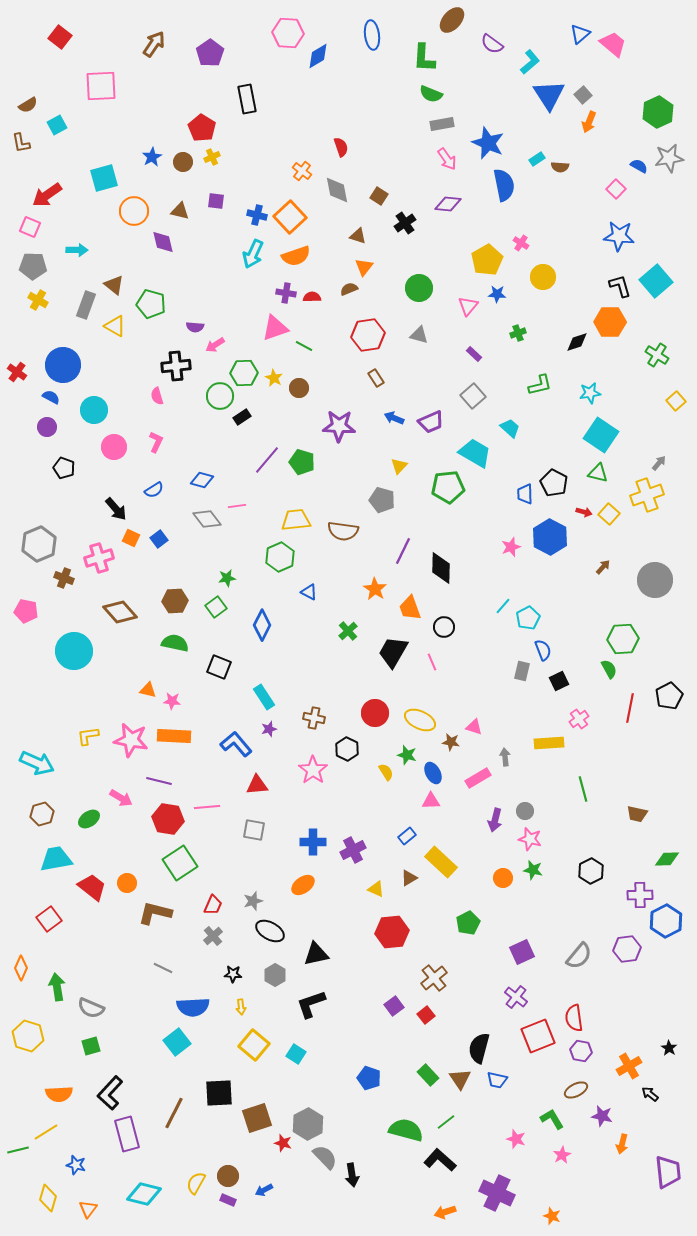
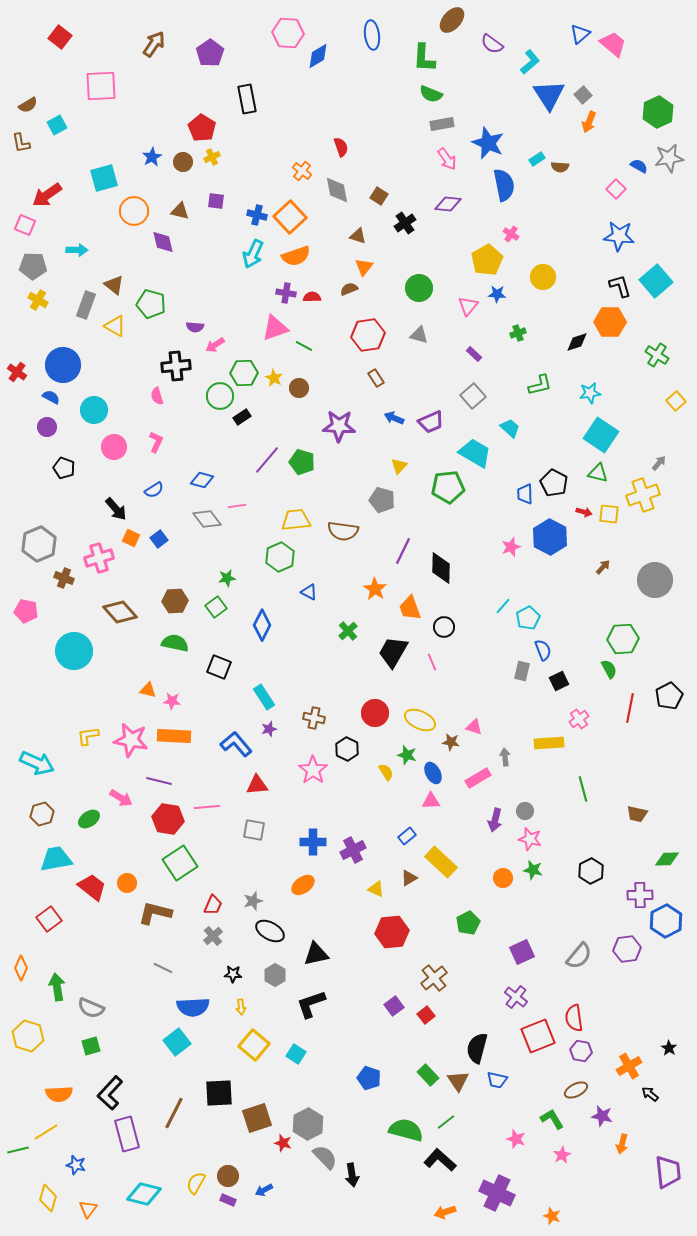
pink square at (30, 227): moved 5 px left, 2 px up
pink cross at (521, 243): moved 10 px left, 9 px up
yellow cross at (647, 495): moved 4 px left
yellow square at (609, 514): rotated 35 degrees counterclockwise
black semicircle at (479, 1048): moved 2 px left
brown triangle at (460, 1079): moved 2 px left, 2 px down
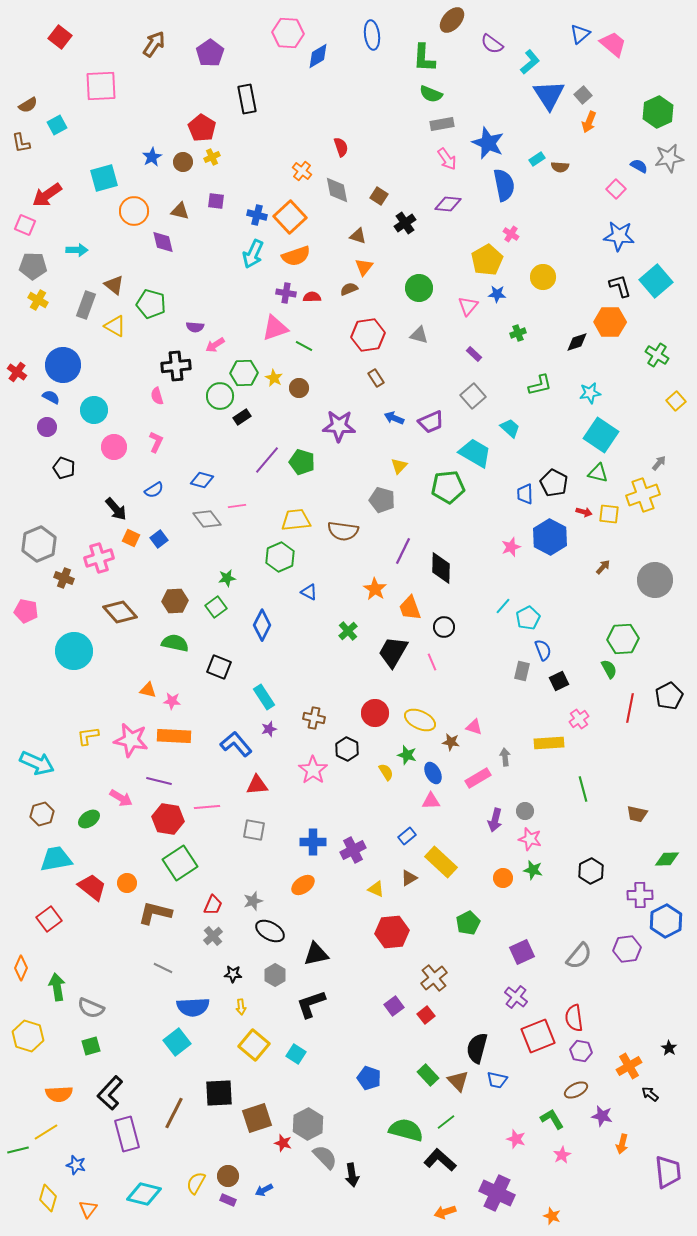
brown triangle at (458, 1081): rotated 10 degrees counterclockwise
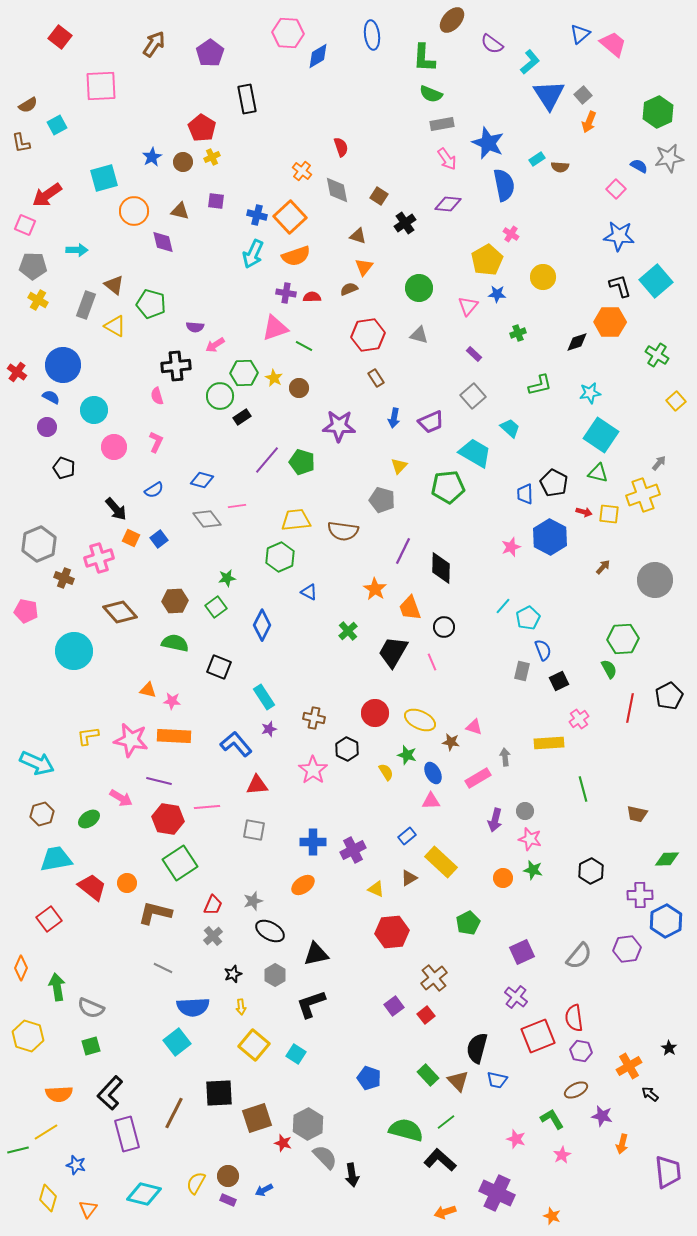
blue arrow at (394, 418): rotated 102 degrees counterclockwise
black star at (233, 974): rotated 24 degrees counterclockwise
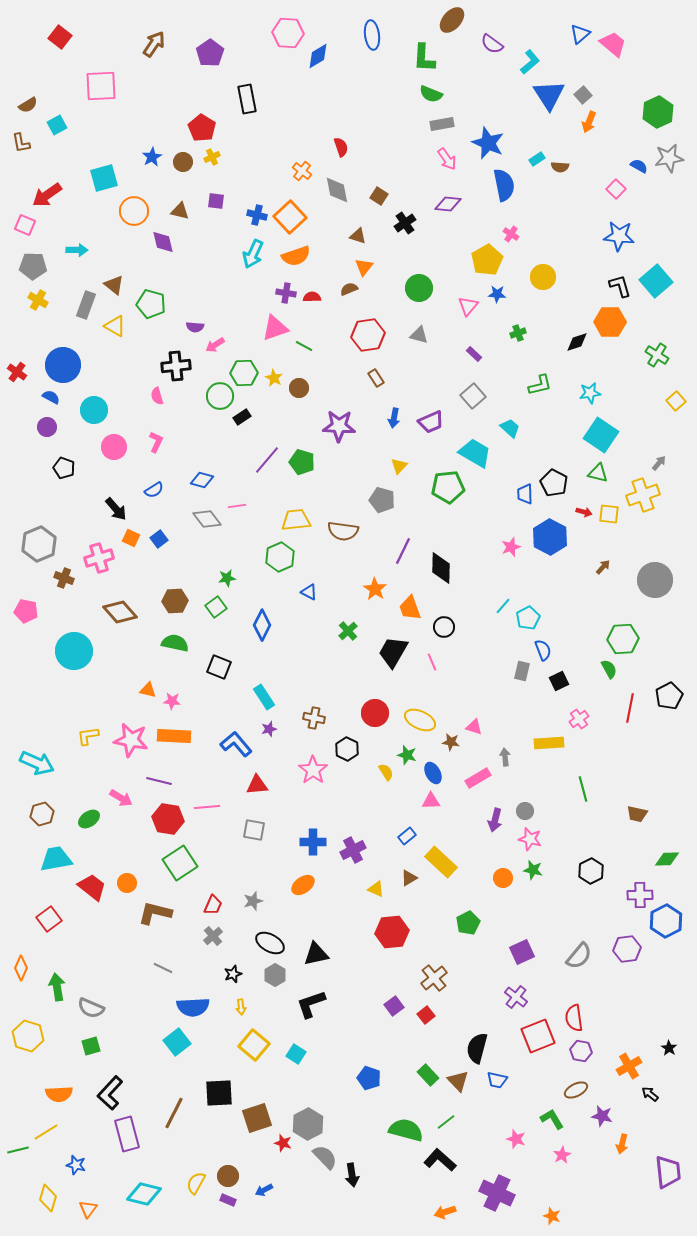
black ellipse at (270, 931): moved 12 px down
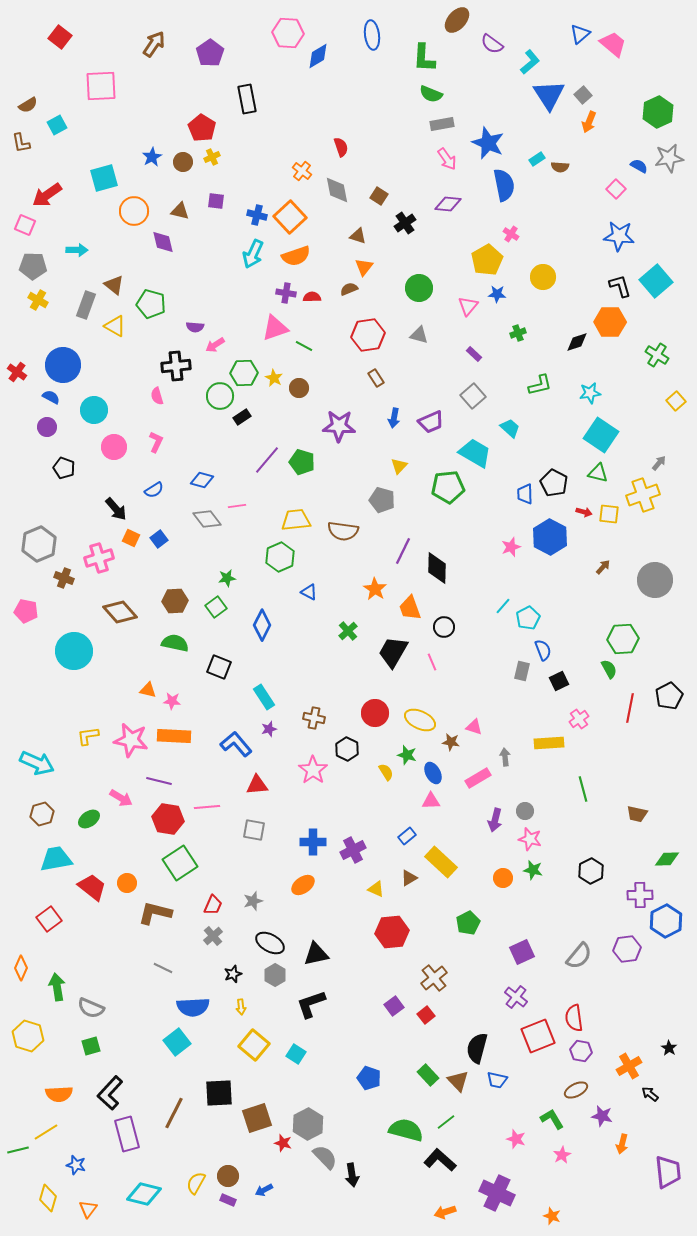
brown ellipse at (452, 20): moved 5 px right
black diamond at (441, 568): moved 4 px left
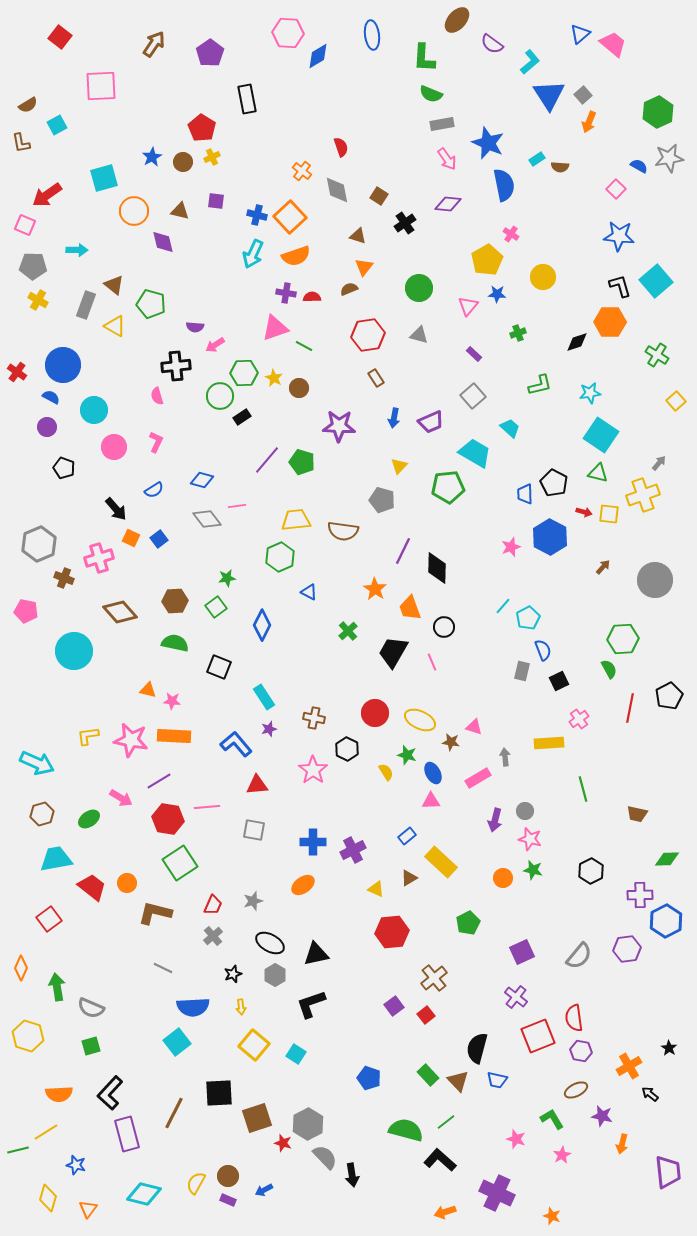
purple line at (159, 781): rotated 45 degrees counterclockwise
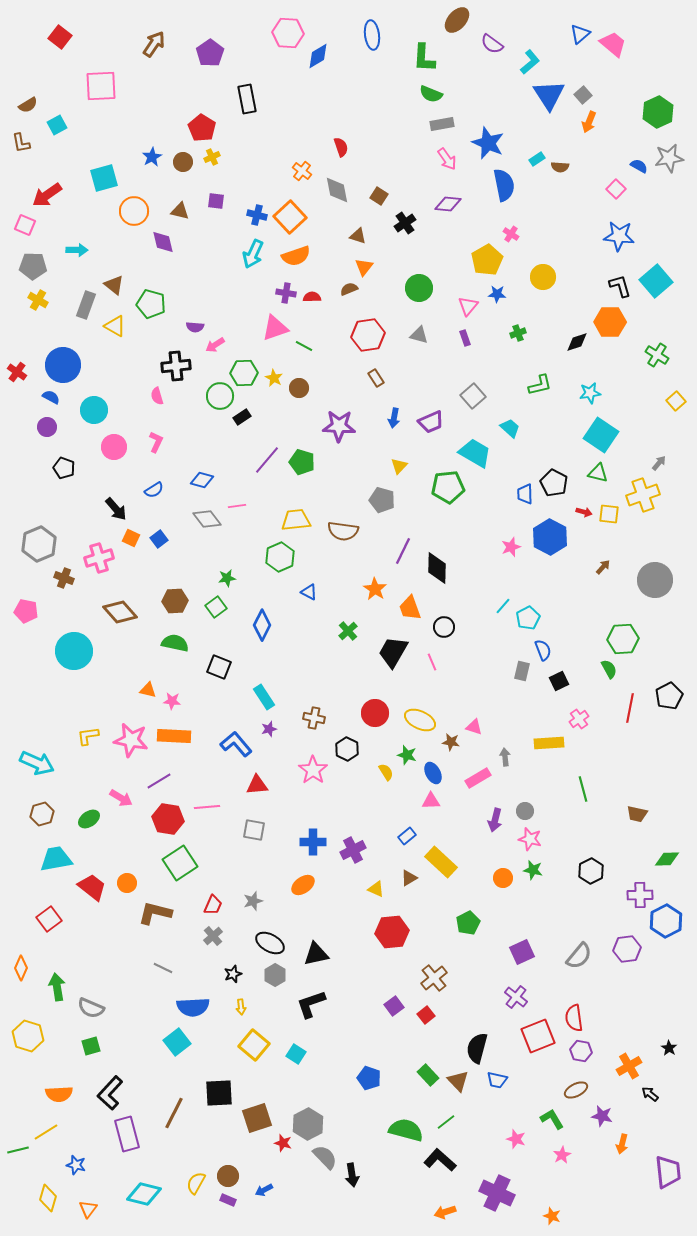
purple rectangle at (474, 354): moved 9 px left, 16 px up; rotated 28 degrees clockwise
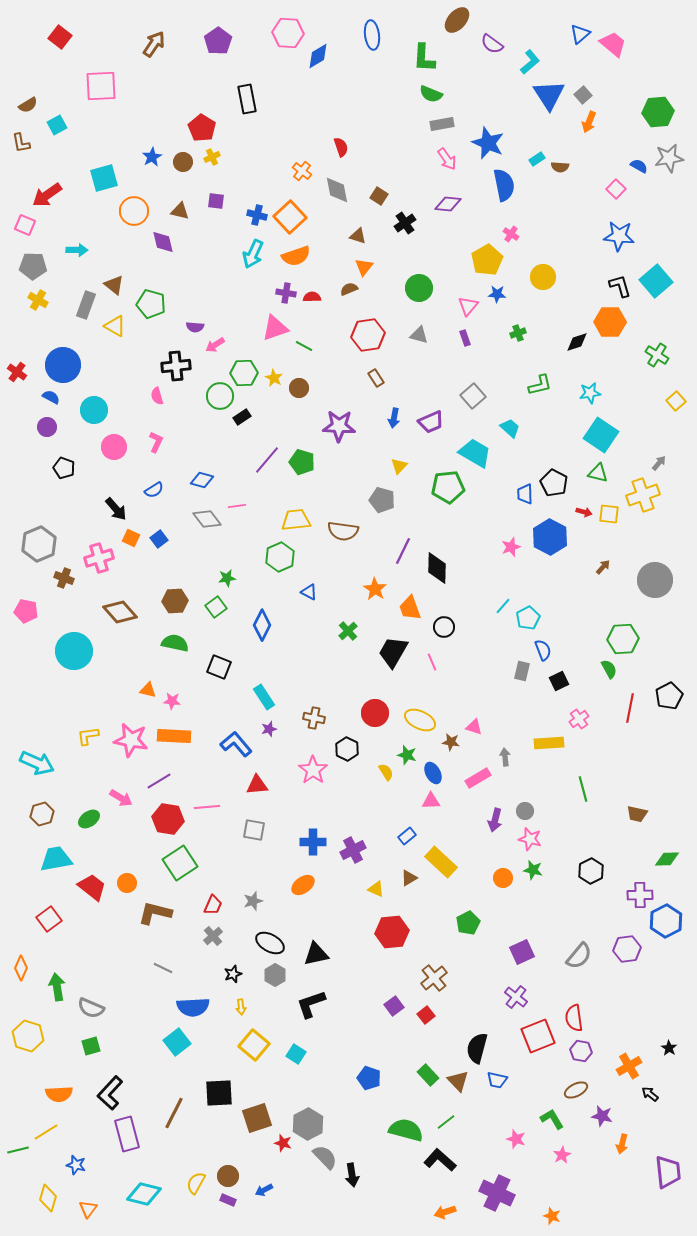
purple pentagon at (210, 53): moved 8 px right, 12 px up
green hexagon at (658, 112): rotated 20 degrees clockwise
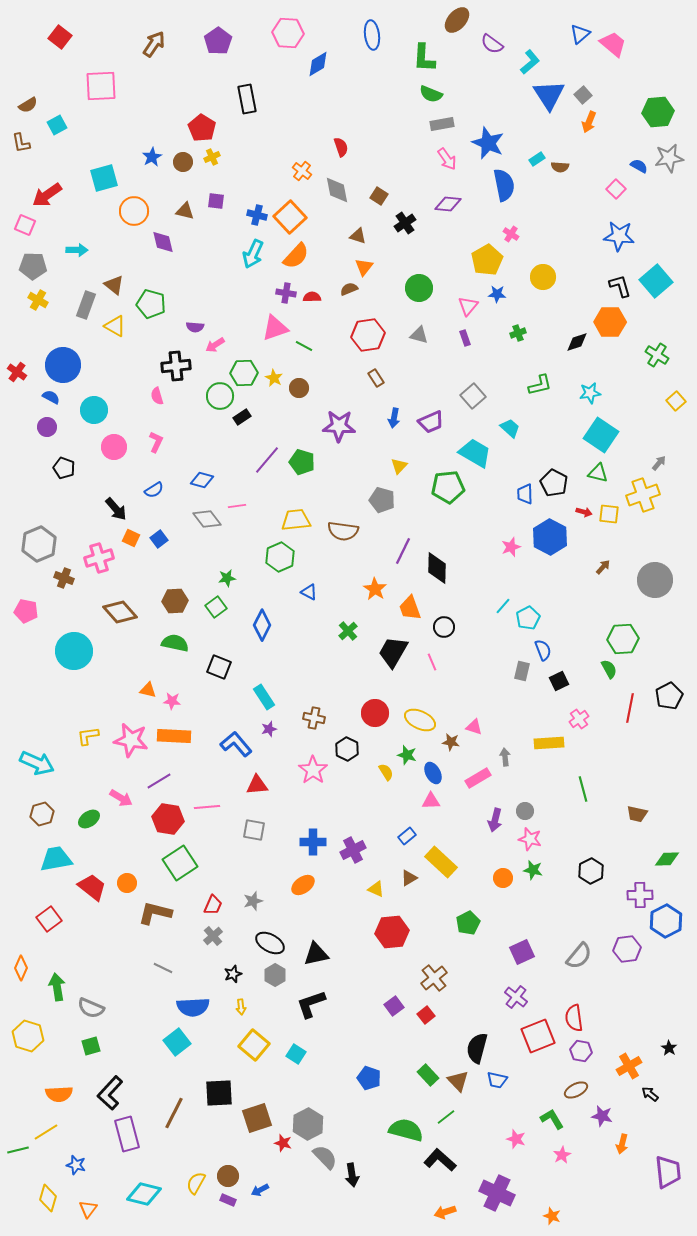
blue diamond at (318, 56): moved 8 px down
brown triangle at (180, 211): moved 5 px right
orange semicircle at (296, 256): rotated 28 degrees counterclockwise
green line at (446, 1122): moved 5 px up
blue arrow at (264, 1190): moved 4 px left
